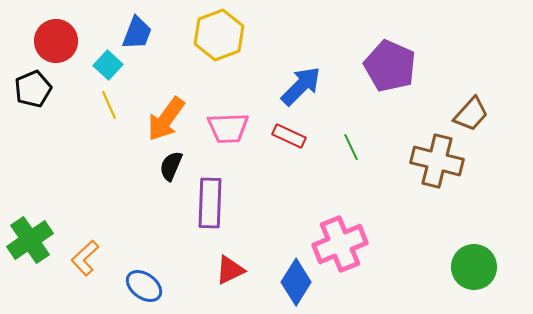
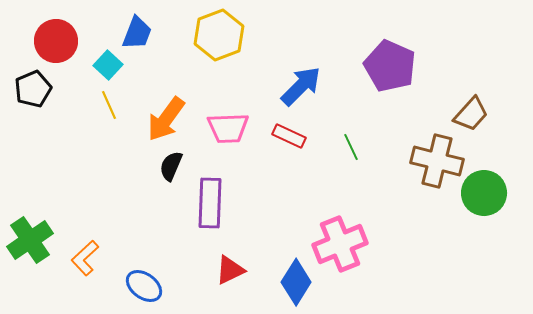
green circle: moved 10 px right, 74 px up
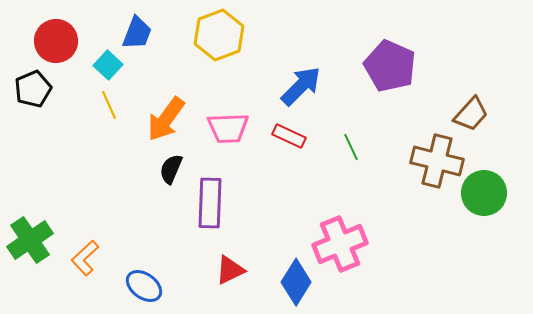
black semicircle: moved 3 px down
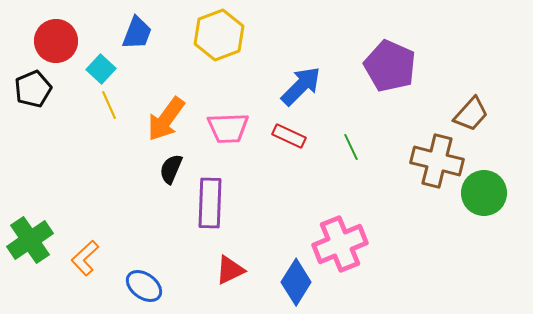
cyan square: moved 7 px left, 4 px down
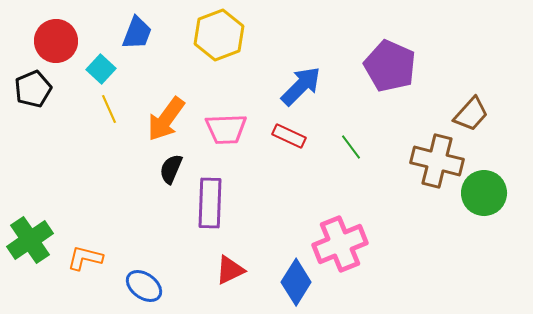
yellow line: moved 4 px down
pink trapezoid: moved 2 px left, 1 px down
green line: rotated 12 degrees counterclockwise
orange L-shape: rotated 57 degrees clockwise
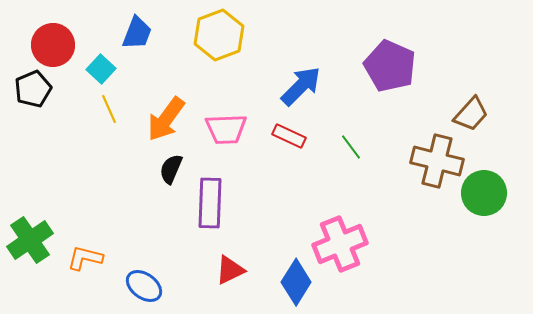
red circle: moved 3 px left, 4 px down
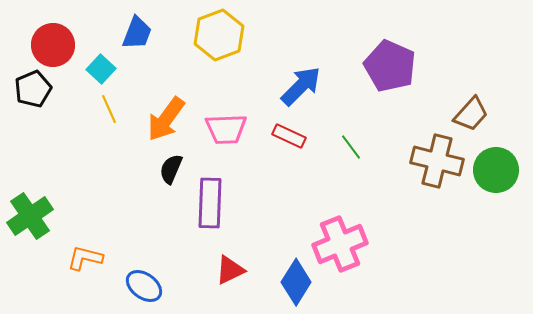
green circle: moved 12 px right, 23 px up
green cross: moved 24 px up
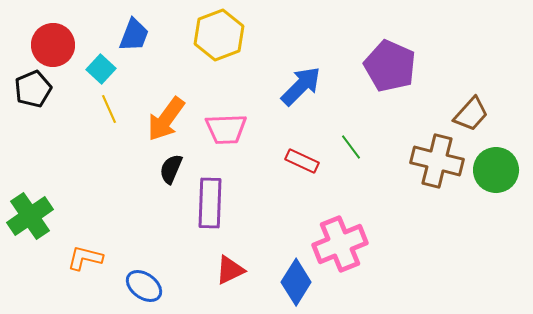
blue trapezoid: moved 3 px left, 2 px down
red rectangle: moved 13 px right, 25 px down
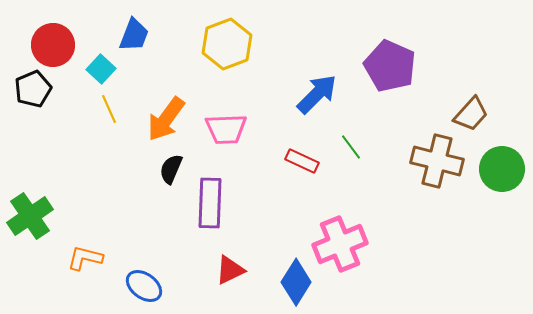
yellow hexagon: moved 8 px right, 9 px down
blue arrow: moved 16 px right, 8 px down
green circle: moved 6 px right, 1 px up
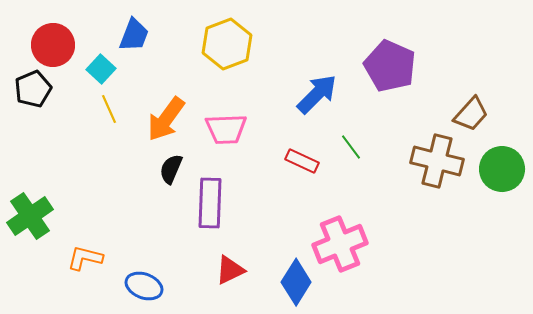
blue ellipse: rotated 15 degrees counterclockwise
